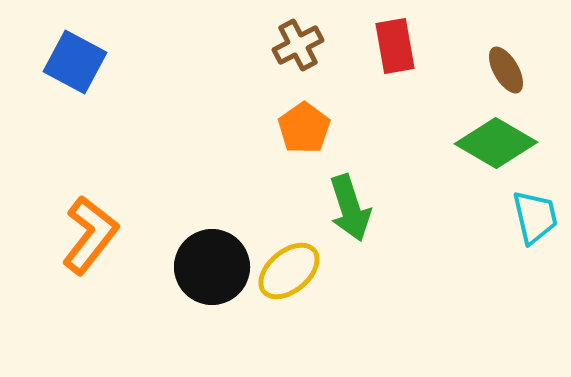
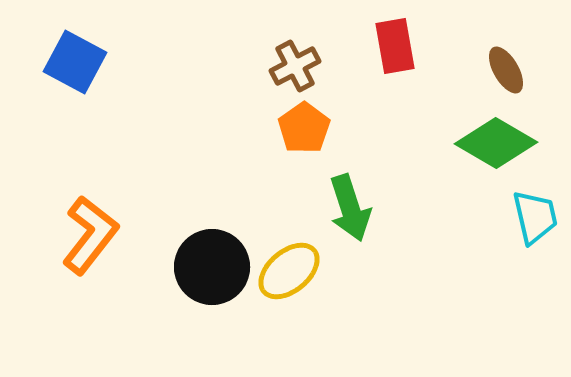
brown cross: moved 3 px left, 21 px down
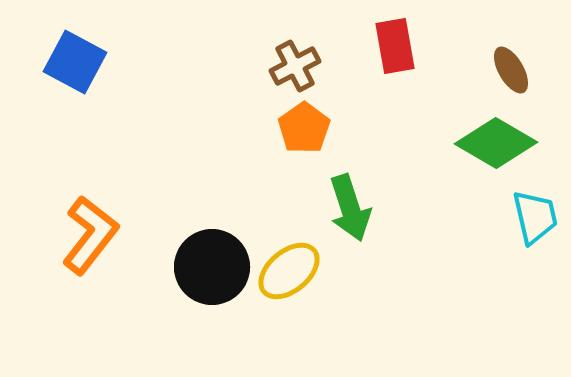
brown ellipse: moved 5 px right
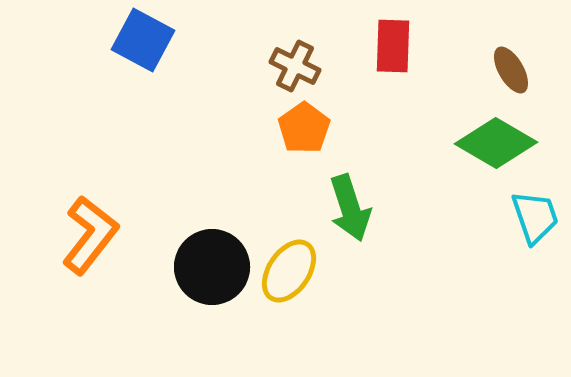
red rectangle: moved 2 px left; rotated 12 degrees clockwise
blue square: moved 68 px right, 22 px up
brown cross: rotated 36 degrees counterclockwise
cyan trapezoid: rotated 6 degrees counterclockwise
yellow ellipse: rotated 16 degrees counterclockwise
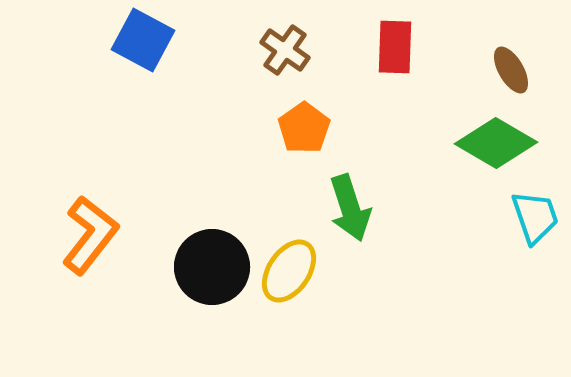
red rectangle: moved 2 px right, 1 px down
brown cross: moved 10 px left, 16 px up; rotated 9 degrees clockwise
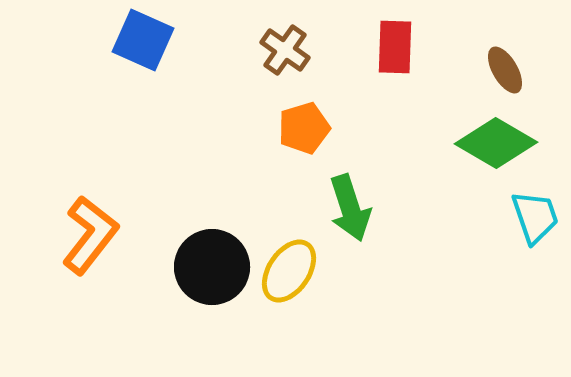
blue square: rotated 4 degrees counterclockwise
brown ellipse: moved 6 px left
orange pentagon: rotated 18 degrees clockwise
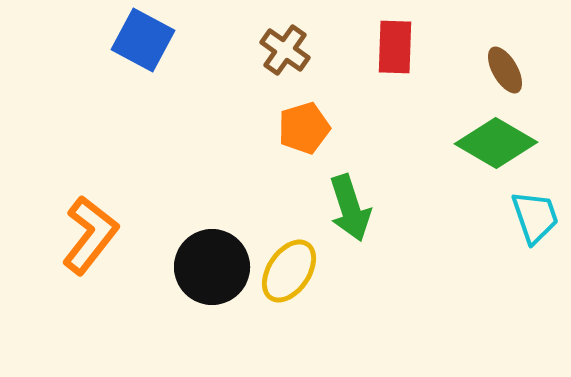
blue square: rotated 4 degrees clockwise
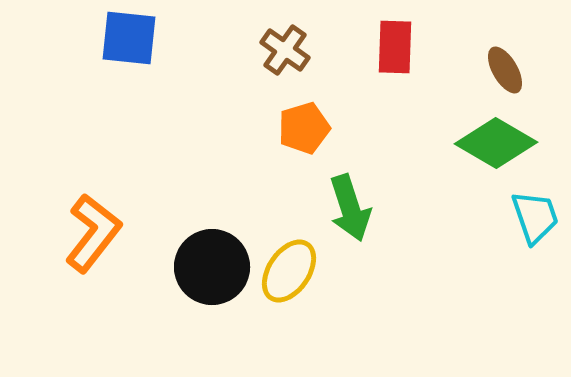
blue square: moved 14 px left, 2 px up; rotated 22 degrees counterclockwise
orange L-shape: moved 3 px right, 2 px up
